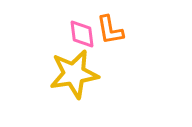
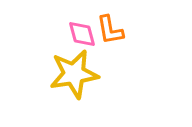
pink diamond: rotated 8 degrees counterclockwise
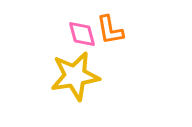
yellow star: moved 1 px right, 2 px down
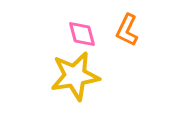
orange L-shape: moved 17 px right; rotated 36 degrees clockwise
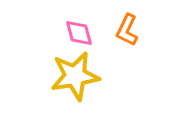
pink diamond: moved 3 px left, 1 px up
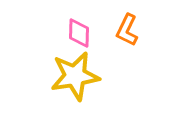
pink diamond: rotated 16 degrees clockwise
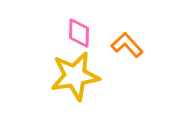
orange L-shape: moved 15 px down; rotated 112 degrees clockwise
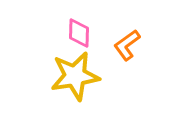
orange L-shape: rotated 84 degrees counterclockwise
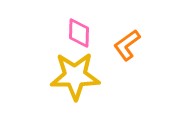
yellow star: rotated 9 degrees clockwise
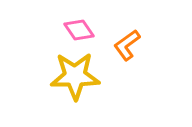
pink diamond: moved 3 px up; rotated 36 degrees counterclockwise
